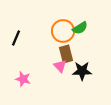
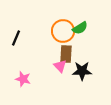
brown rectangle: rotated 18 degrees clockwise
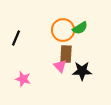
orange circle: moved 1 px up
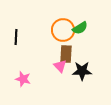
black line: moved 1 px up; rotated 21 degrees counterclockwise
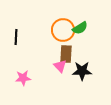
pink star: moved 1 px up; rotated 21 degrees counterclockwise
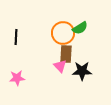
orange circle: moved 3 px down
pink star: moved 6 px left
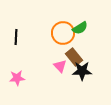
brown rectangle: moved 8 px right, 3 px down; rotated 42 degrees counterclockwise
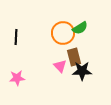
brown rectangle: rotated 24 degrees clockwise
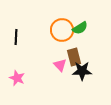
orange circle: moved 1 px left, 3 px up
pink triangle: moved 1 px up
pink star: rotated 28 degrees clockwise
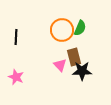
green semicircle: rotated 35 degrees counterclockwise
pink star: moved 1 px left, 1 px up
